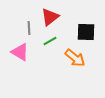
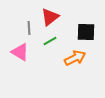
orange arrow: rotated 65 degrees counterclockwise
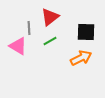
pink triangle: moved 2 px left, 6 px up
orange arrow: moved 6 px right
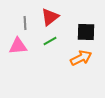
gray line: moved 4 px left, 5 px up
pink triangle: rotated 36 degrees counterclockwise
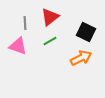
black square: rotated 24 degrees clockwise
pink triangle: rotated 24 degrees clockwise
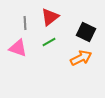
green line: moved 1 px left, 1 px down
pink triangle: moved 2 px down
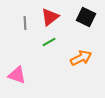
black square: moved 15 px up
pink triangle: moved 1 px left, 27 px down
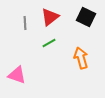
green line: moved 1 px down
orange arrow: rotated 80 degrees counterclockwise
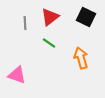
green line: rotated 64 degrees clockwise
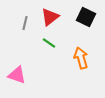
gray line: rotated 16 degrees clockwise
